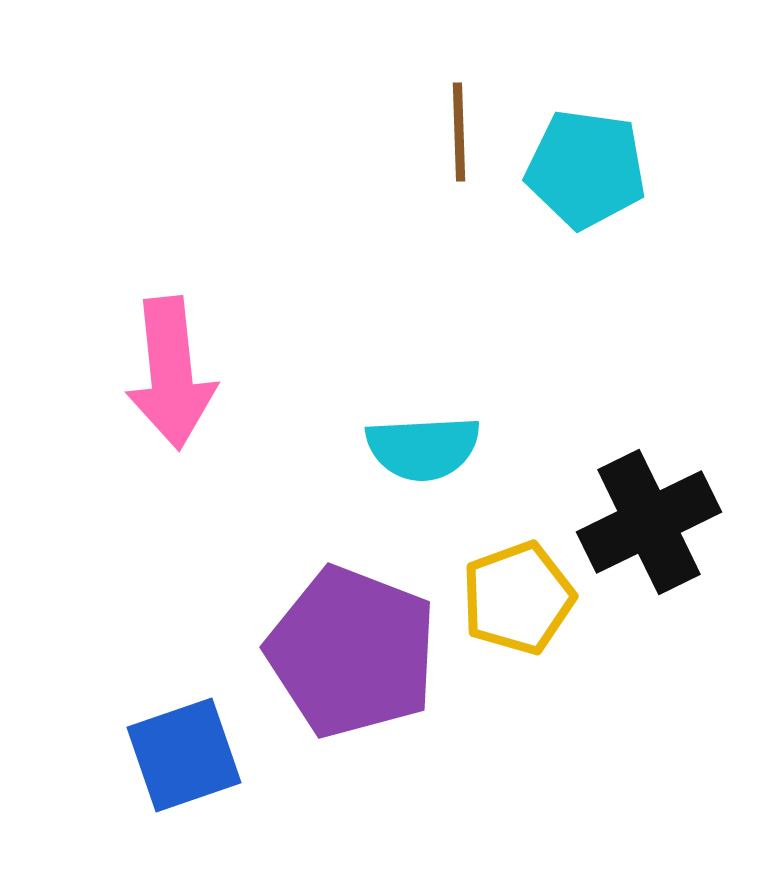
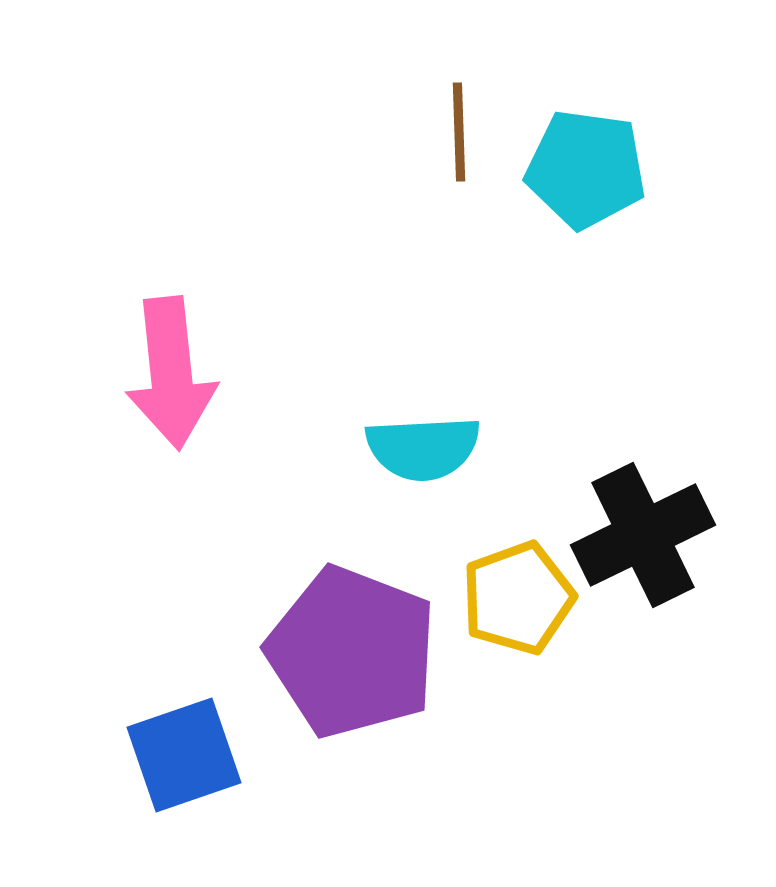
black cross: moved 6 px left, 13 px down
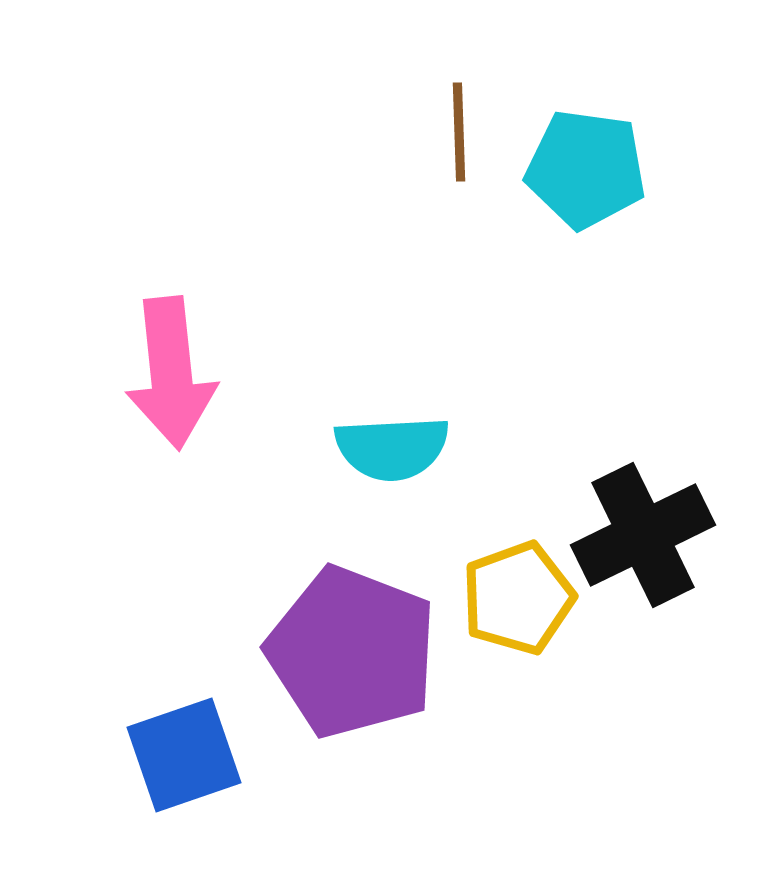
cyan semicircle: moved 31 px left
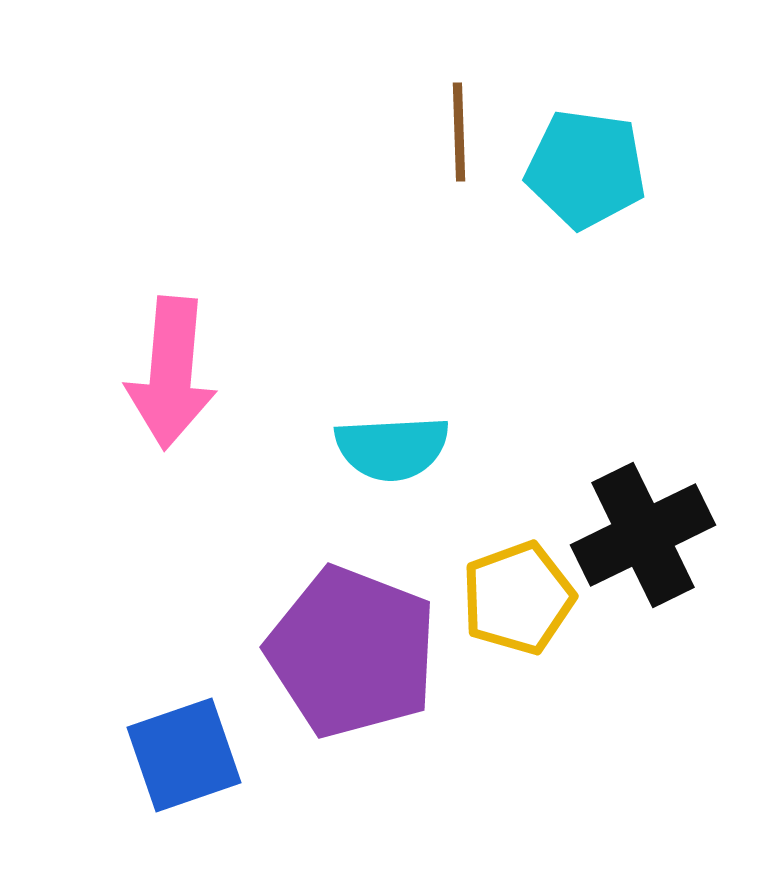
pink arrow: rotated 11 degrees clockwise
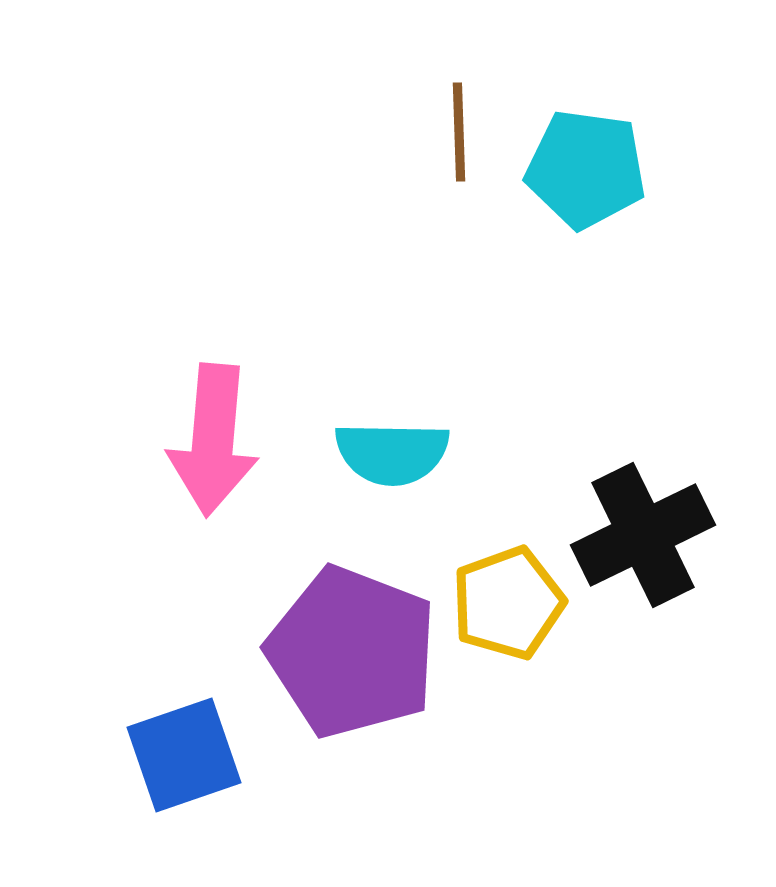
pink arrow: moved 42 px right, 67 px down
cyan semicircle: moved 5 px down; rotated 4 degrees clockwise
yellow pentagon: moved 10 px left, 5 px down
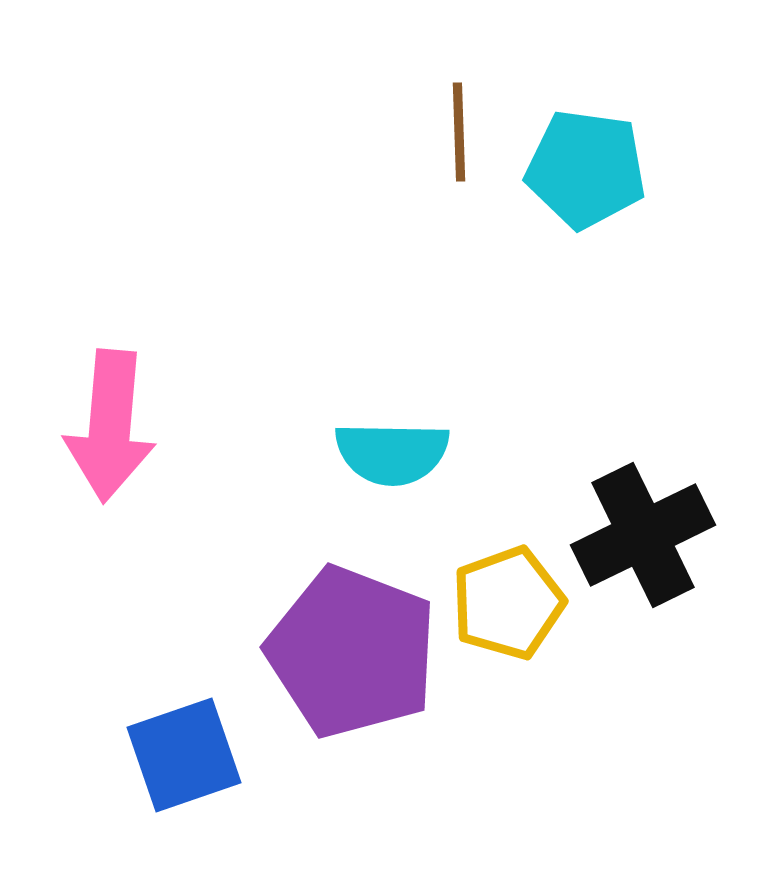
pink arrow: moved 103 px left, 14 px up
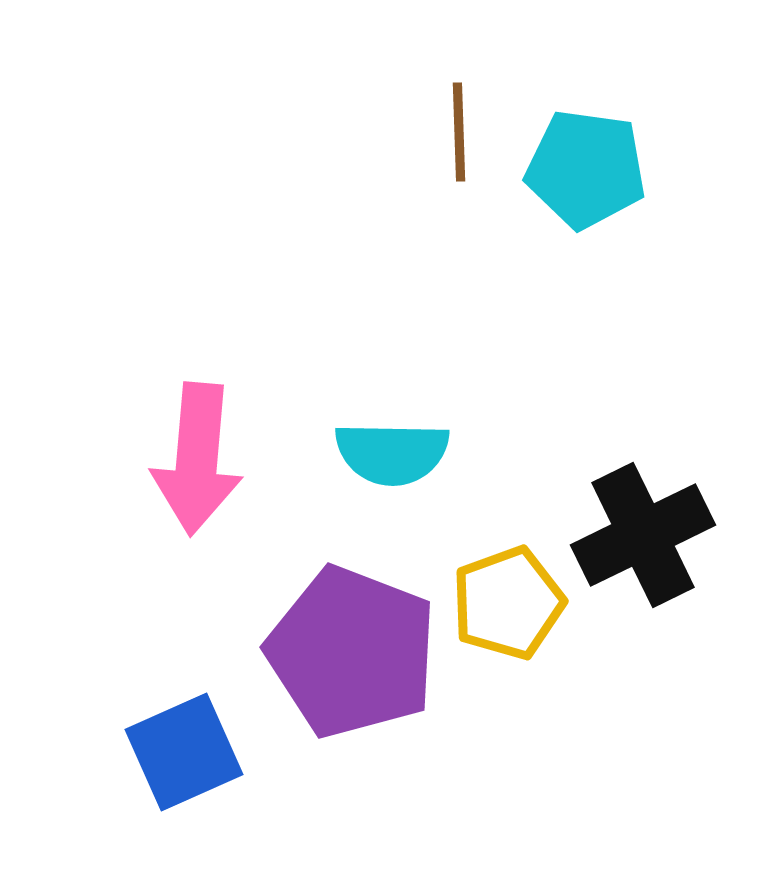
pink arrow: moved 87 px right, 33 px down
blue square: moved 3 px up; rotated 5 degrees counterclockwise
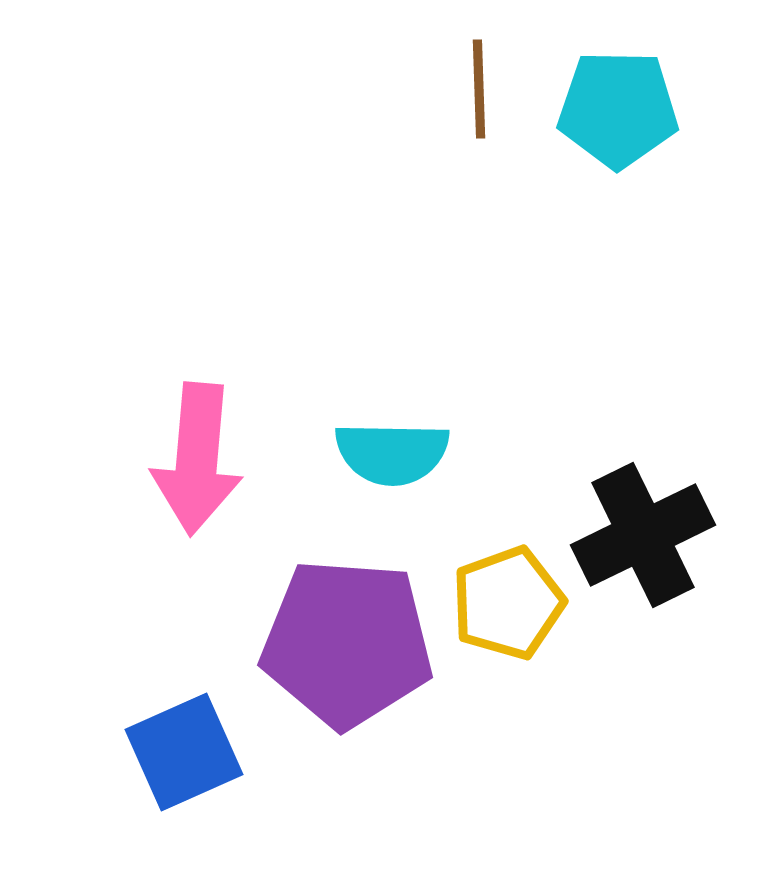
brown line: moved 20 px right, 43 px up
cyan pentagon: moved 32 px right, 60 px up; rotated 7 degrees counterclockwise
purple pentagon: moved 5 px left, 9 px up; rotated 17 degrees counterclockwise
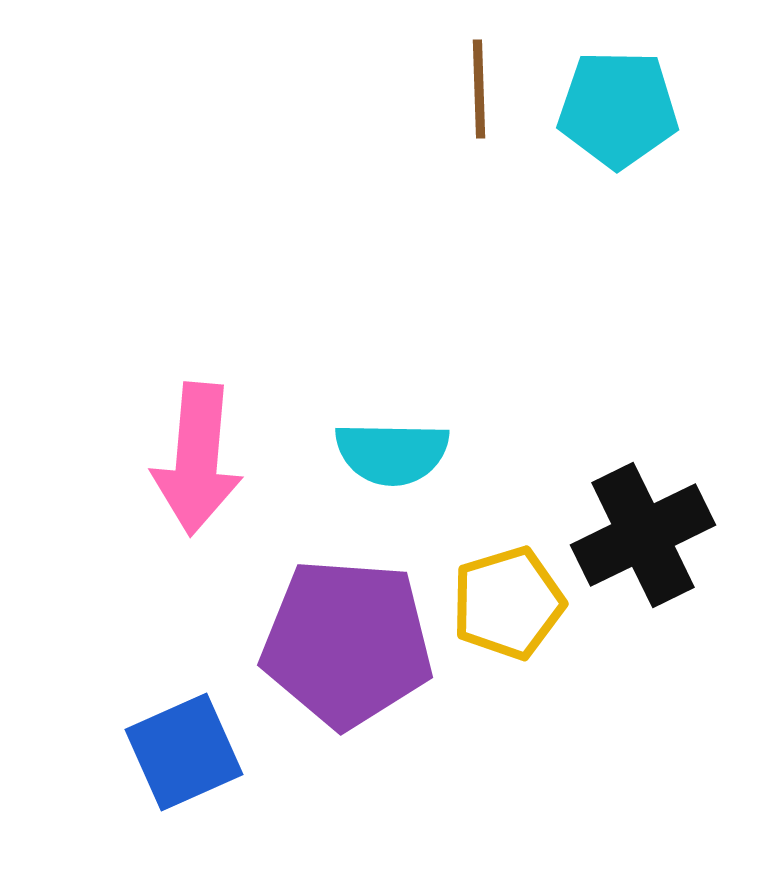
yellow pentagon: rotated 3 degrees clockwise
